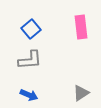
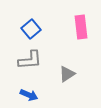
gray triangle: moved 14 px left, 19 px up
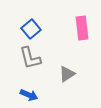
pink rectangle: moved 1 px right, 1 px down
gray L-shape: moved 2 px up; rotated 80 degrees clockwise
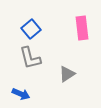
blue arrow: moved 8 px left, 1 px up
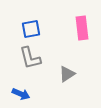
blue square: rotated 30 degrees clockwise
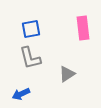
pink rectangle: moved 1 px right
blue arrow: rotated 132 degrees clockwise
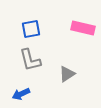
pink rectangle: rotated 70 degrees counterclockwise
gray L-shape: moved 2 px down
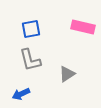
pink rectangle: moved 1 px up
